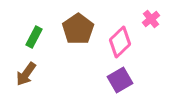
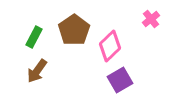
brown pentagon: moved 4 px left, 1 px down
pink diamond: moved 10 px left, 4 px down
brown arrow: moved 11 px right, 3 px up
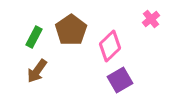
brown pentagon: moved 3 px left
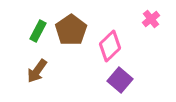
green rectangle: moved 4 px right, 6 px up
purple square: rotated 20 degrees counterclockwise
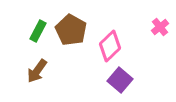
pink cross: moved 9 px right, 8 px down
brown pentagon: rotated 8 degrees counterclockwise
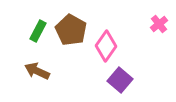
pink cross: moved 1 px left, 3 px up
pink diamond: moved 4 px left; rotated 12 degrees counterclockwise
brown arrow: rotated 80 degrees clockwise
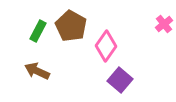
pink cross: moved 5 px right
brown pentagon: moved 4 px up
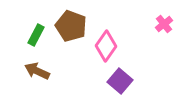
brown pentagon: rotated 8 degrees counterclockwise
green rectangle: moved 2 px left, 4 px down
purple square: moved 1 px down
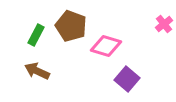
pink diamond: rotated 72 degrees clockwise
purple square: moved 7 px right, 2 px up
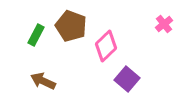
pink diamond: rotated 60 degrees counterclockwise
brown arrow: moved 6 px right, 10 px down
